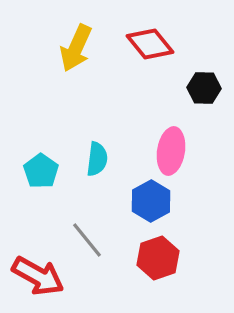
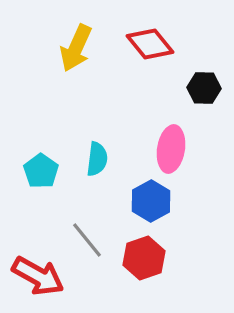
pink ellipse: moved 2 px up
red hexagon: moved 14 px left
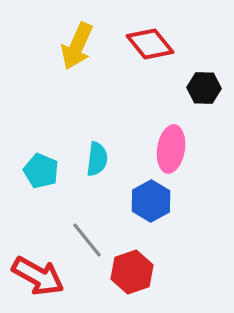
yellow arrow: moved 1 px right, 2 px up
cyan pentagon: rotated 12 degrees counterclockwise
red hexagon: moved 12 px left, 14 px down
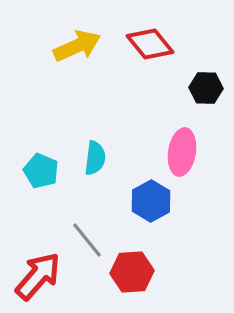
yellow arrow: rotated 138 degrees counterclockwise
black hexagon: moved 2 px right
pink ellipse: moved 11 px right, 3 px down
cyan semicircle: moved 2 px left, 1 px up
red hexagon: rotated 15 degrees clockwise
red arrow: rotated 78 degrees counterclockwise
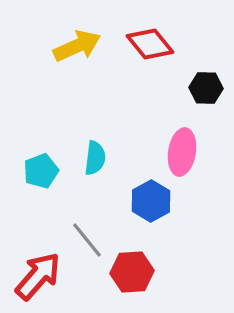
cyan pentagon: rotated 28 degrees clockwise
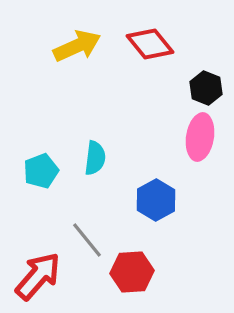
black hexagon: rotated 20 degrees clockwise
pink ellipse: moved 18 px right, 15 px up
blue hexagon: moved 5 px right, 1 px up
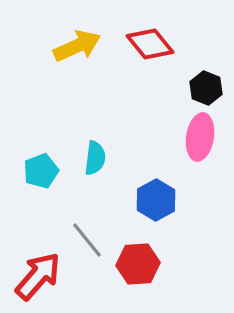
red hexagon: moved 6 px right, 8 px up
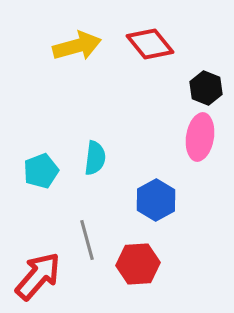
yellow arrow: rotated 9 degrees clockwise
gray line: rotated 24 degrees clockwise
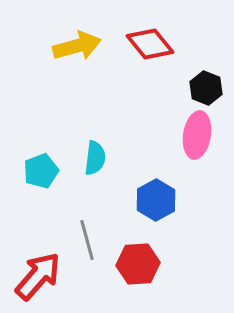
pink ellipse: moved 3 px left, 2 px up
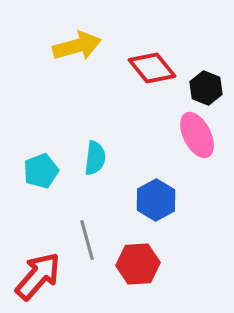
red diamond: moved 2 px right, 24 px down
pink ellipse: rotated 36 degrees counterclockwise
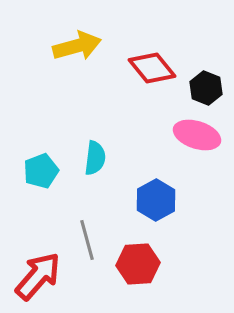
pink ellipse: rotated 45 degrees counterclockwise
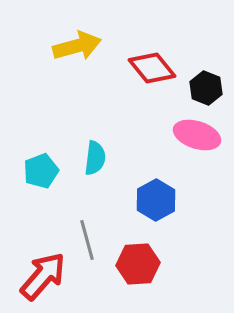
red arrow: moved 5 px right
